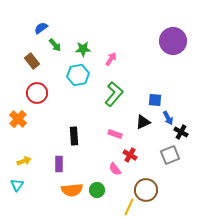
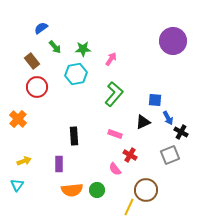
green arrow: moved 2 px down
cyan hexagon: moved 2 px left, 1 px up
red circle: moved 6 px up
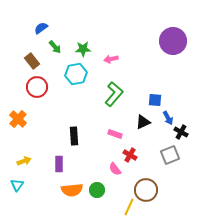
pink arrow: rotated 136 degrees counterclockwise
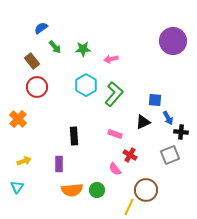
cyan hexagon: moved 10 px right, 11 px down; rotated 20 degrees counterclockwise
black cross: rotated 24 degrees counterclockwise
cyan triangle: moved 2 px down
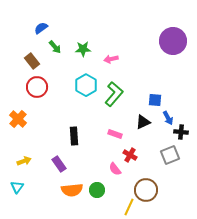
purple rectangle: rotated 35 degrees counterclockwise
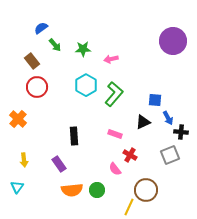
green arrow: moved 2 px up
yellow arrow: moved 1 px up; rotated 104 degrees clockwise
